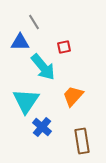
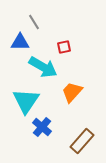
cyan arrow: rotated 20 degrees counterclockwise
orange trapezoid: moved 1 px left, 4 px up
brown rectangle: rotated 50 degrees clockwise
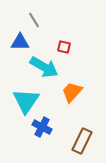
gray line: moved 2 px up
red square: rotated 24 degrees clockwise
cyan arrow: moved 1 px right
blue cross: rotated 12 degrees counterclockwise
brown rectangle: rotated 15 degrees counterclockwise
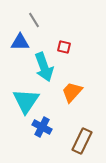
cyan arrow: rotated 40 degrees clockwise
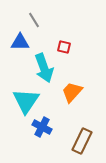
cyan arrow: moved 1 px down
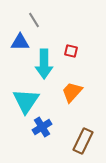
red square: moved 7 px right, 4 px down
cyan arrow: moved 4 px up; rotated 20 degrees clockwise
blue cross: rotated 30 degrees clockwise
brown rectangle: moved 1 px right
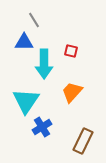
blue triangle: moved 4 px right
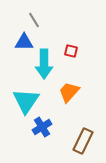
orange trapezoid: moved 3 px left
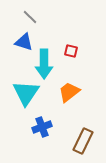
gray line: moved 4 px left, 3 px up; rotated 14 degrees counterclockwise
blue triangle: rotated 18 degrees clockwise
orange trapezoid: rotated 10 degrees clockwise
cyan triangle: moved 8 px up
blue cross: rotated 12 degrees clockwise
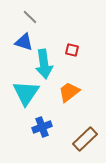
red square: moved 1 px right, 1 px up
cyan arrow: rotated 8 degrees counterclockwise
brown rectangle: moved 2 px right, 2 px up; rotated 20 degrees clockwise
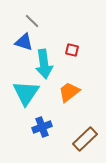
gray line: moved 2 px right, 4 px down
